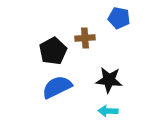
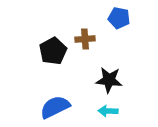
brown cross: moved 1 px down
blue semicircle: moved 2 px left, 20 px down
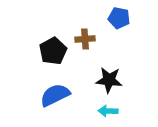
blue semicircle: moved 12 px up
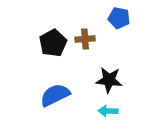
black pentagon: moved 8 px up
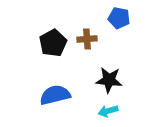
brown cross: moved 2 px right
blue semicircle: rotated 12 degrees clockwise
cyan arrow: rotated 18 degrees counterclockwise
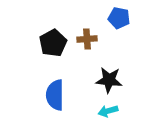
blue semicircle: rotated 76 degrees counterclockwise
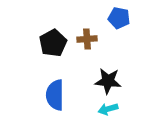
black star: moved 1 px left, 1 px down
cyan arrow: moved 2 px up
